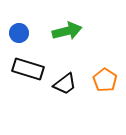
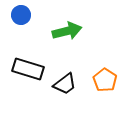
blue circle: moved 2 px right, 18 px up
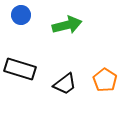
green arrow: moved 6 px up
black rectangle: moved 8 px left
